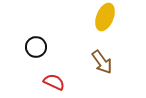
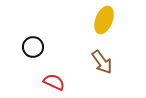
yellow ellipse: moved 1 px left, 3 px down
black circle: moved 3 px left
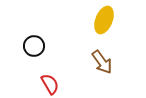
black circle: moved 1 px right, 1 px up
red semicircle: moved 4 px left, 2 px down; rotated 35 degrees clockwise
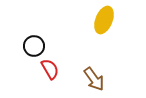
brown arrow: moved 8 px left, 17 px down
red semicircle: moved 15 px up
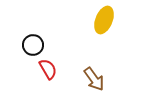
black circle: moved 1 px left, 1 px up
red semicircle: moved 2 px left
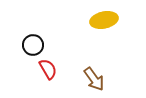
yellow ellipse: rotated 56 degrees clockwise
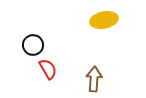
brown arrow: rotated 140 degrees counterclockwise
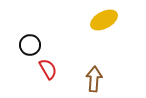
yellow ellipse: rotated 16 degrees counterclockwise
black circle: moved 3 px left
